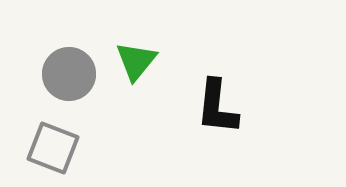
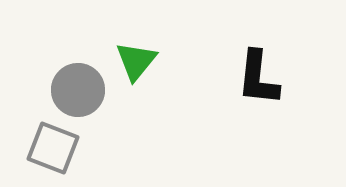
gray circle: moved 9 px right, 16 px down
black L-shape: moved 41 px right, 29 px up
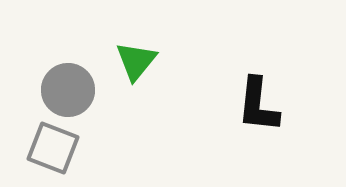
black L-shape: moved 27 px down
gray circle: moved 10 px left
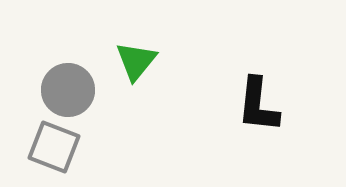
gray square: moved 1 px right, 1 px up
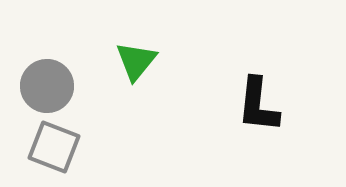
gray circle: moved 21 px left, 4 px up
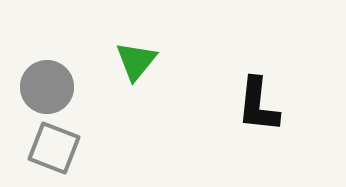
gray circle: moved 1 px down
gray square: moved 1 px down
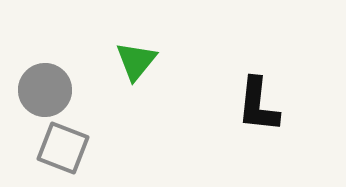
gray circle: moved 2 px left, 3 px down
gray square: moved 9 px right
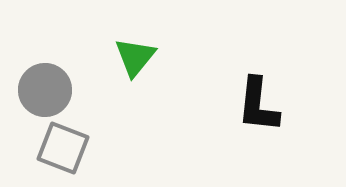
green triangle: moved 1 px left, 4 px up
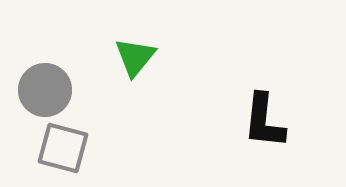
black L-shape: moved 6 px right, 16 px down
gray square: rotated 6 degrees counterclockwise
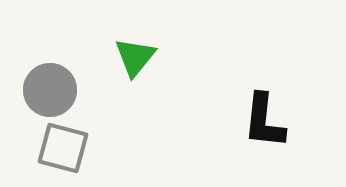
gray circle: moved 5 px right
